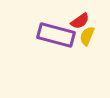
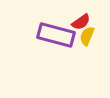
red semicircle: moved 1 px right, 1 px down
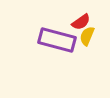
purple rectangle: moved 1 px right, 5 px down
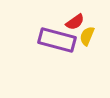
red semicircle: moved 6 px left
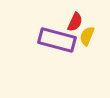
red semicircle: rotated 30 degrees counterclockwise
